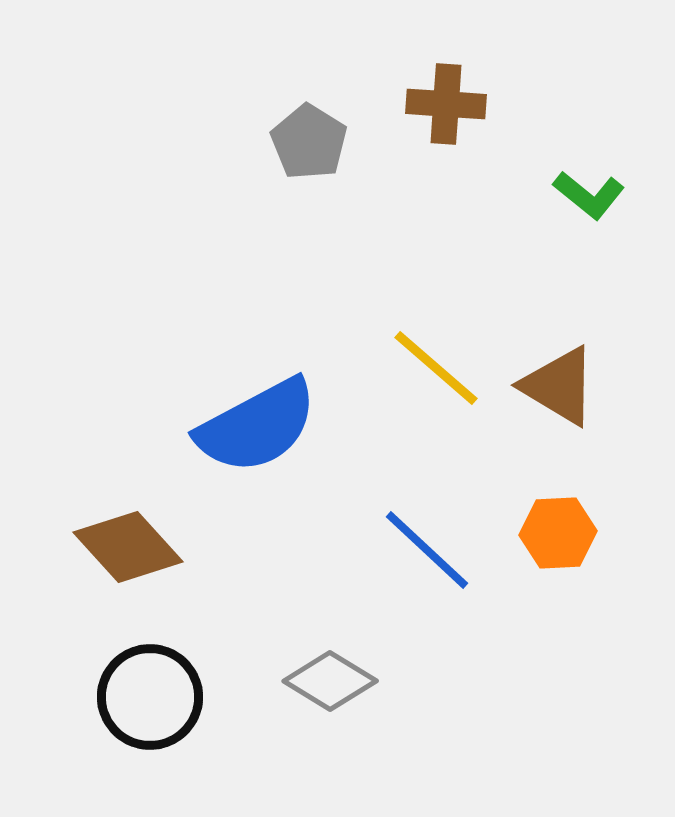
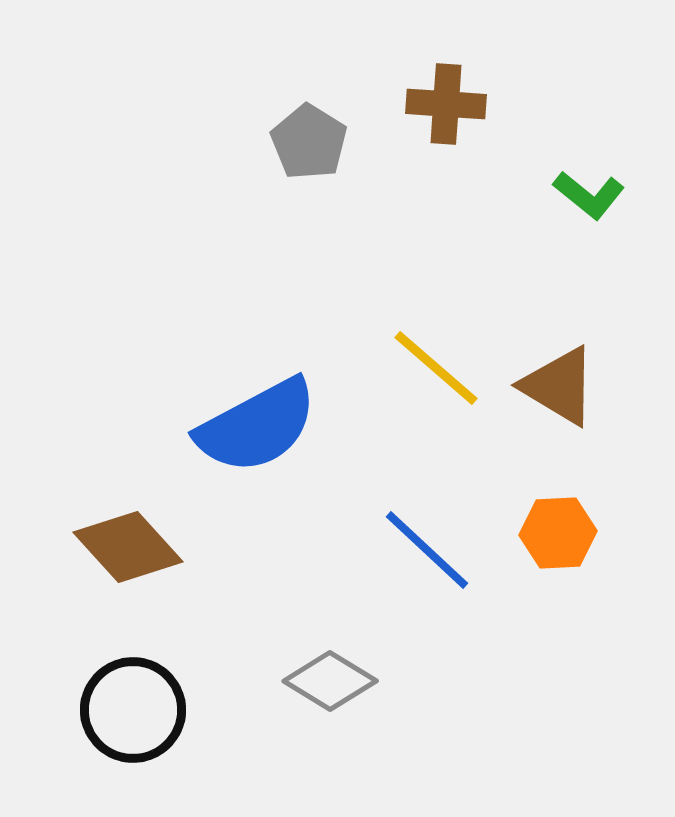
black circle: moved 17 px left, 13 px down
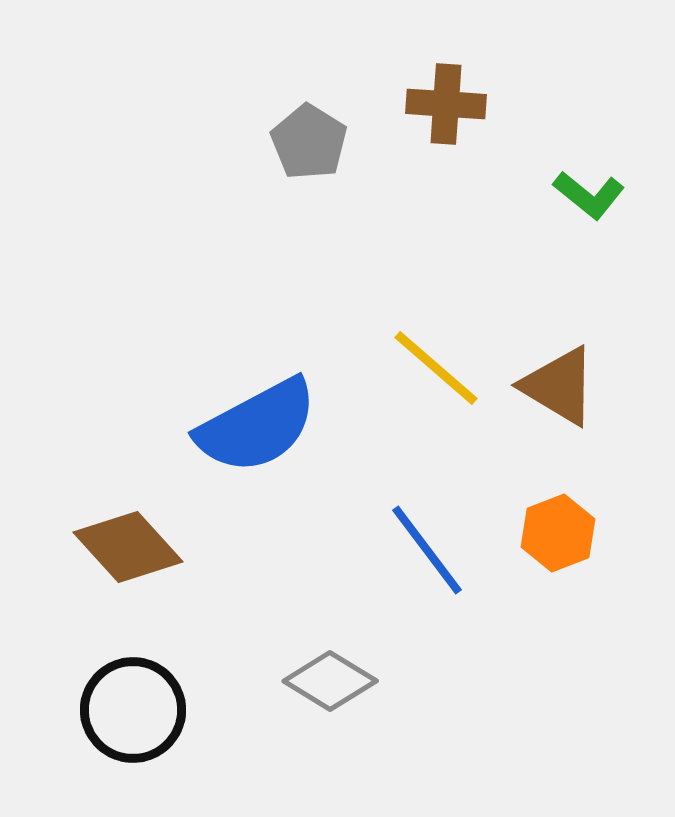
orange hexagon: rotated 18 degrees counterclockwise
blue line: rotated 10 degrees clockwise
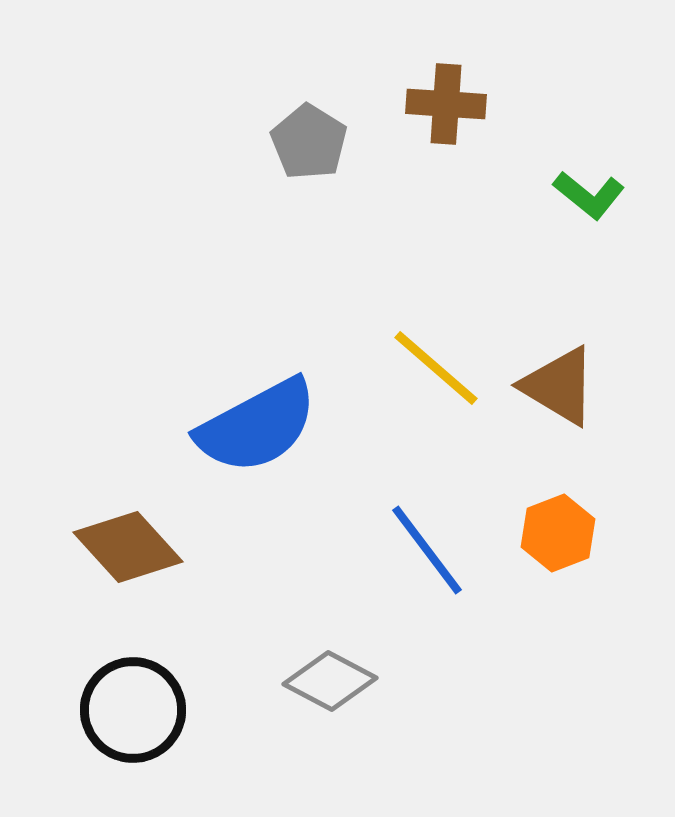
gray diamond: rotated 4 degrees counterclockwise
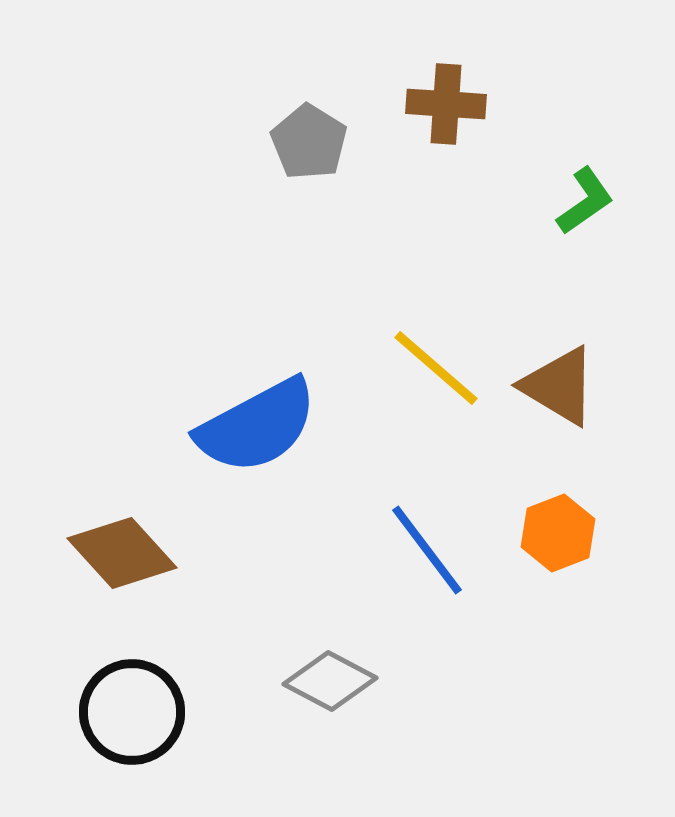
green L-shape: moved 4 px left, 6 px down; rotated 74 degrees counterclockwise
brown diamond: moved 6 px left, 6 px down
black circle: moved 1 px left, 2 px down
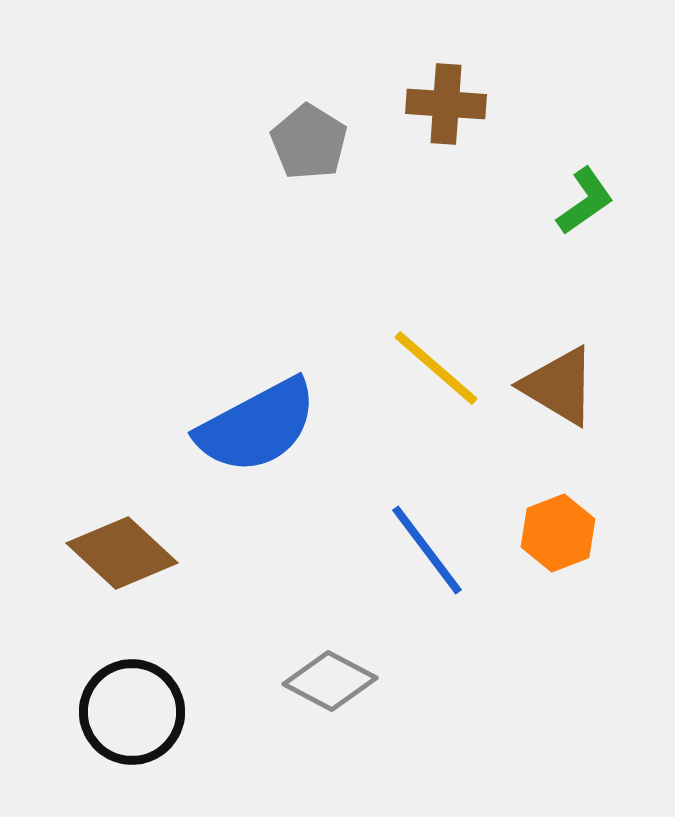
brown diamond: rotated 5 degrees counterclockwise
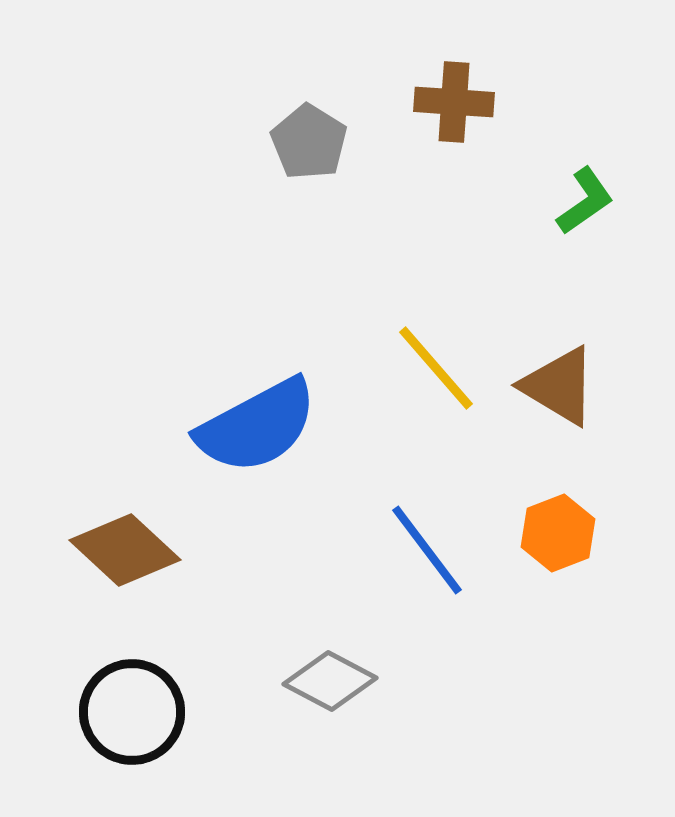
brown cross: moved 8 px right, 2 px up
yellow line: rotated 8 degrees clockwise
brown diamond: moved 3 px right, 3 px up
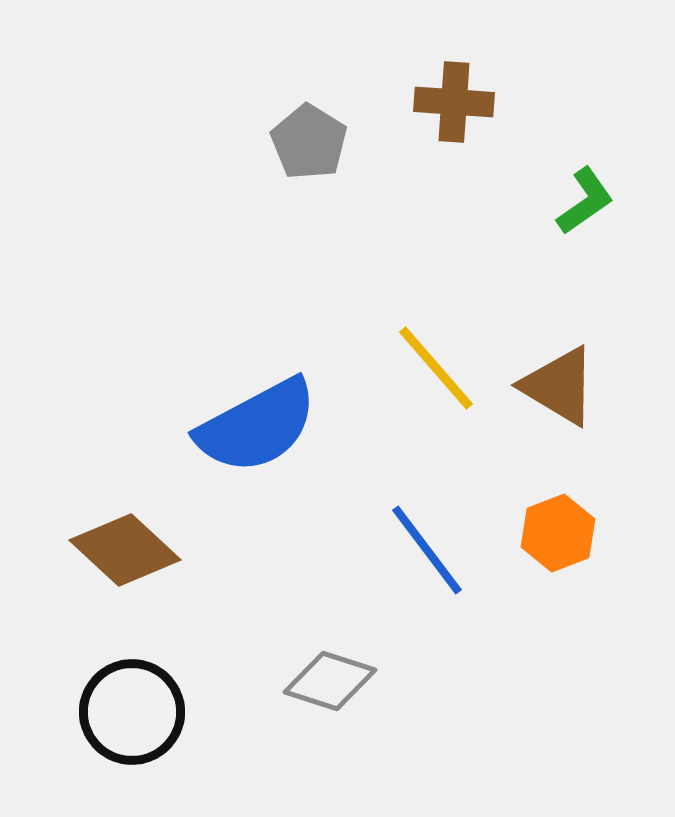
gray diamond: rotated 10 degrees counterclockwise
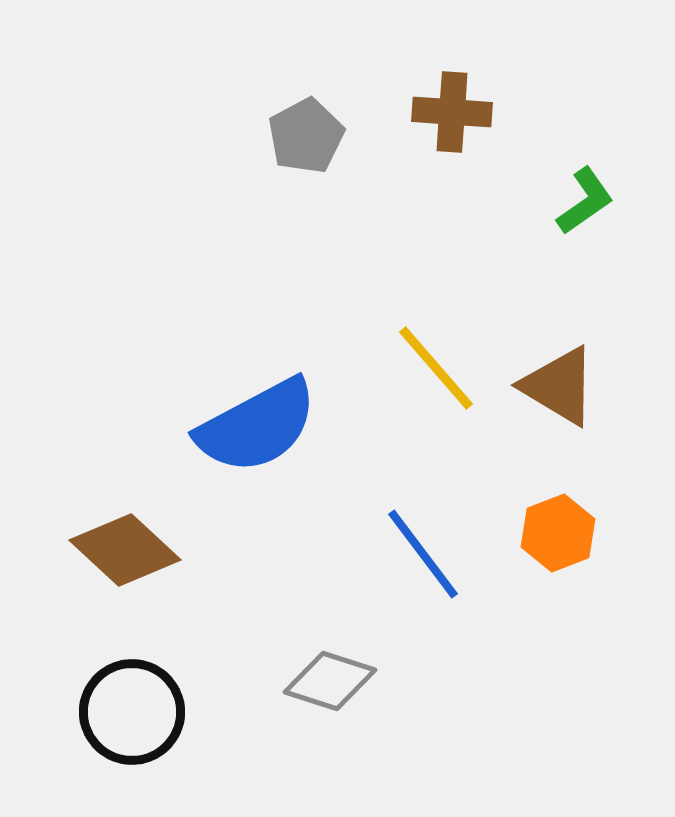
brown cross: moved 2 px left, 10 px down
gray pentagon: moved 3 px left, 6 px up; rotated 12 degrees clockwise
blue line: moved 4 px left, 4 px down
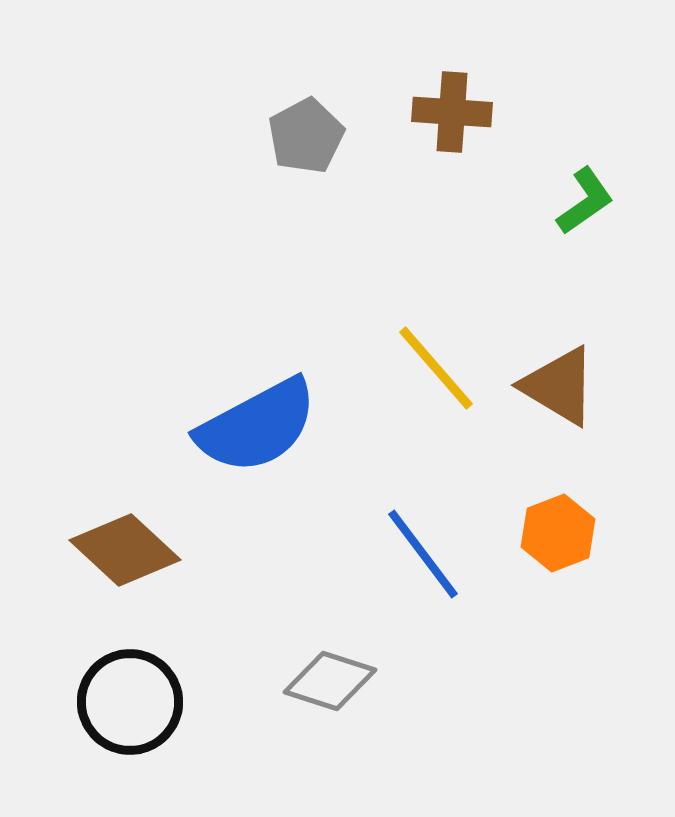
black circle: moved 2 px left, 10 px up
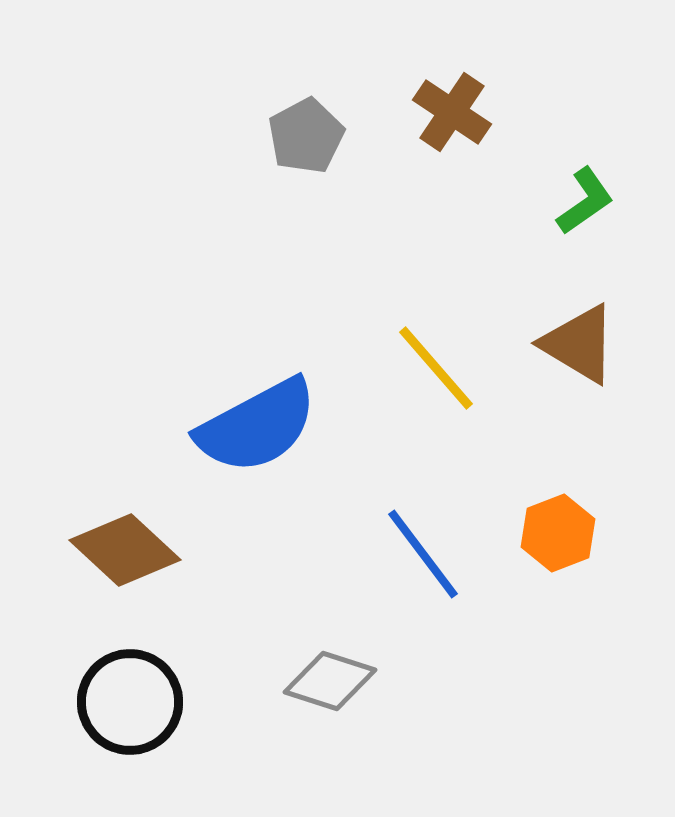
brown cross: rotated 30 degrees clockwise
brown triangle: moved 20 px right, 42 px up
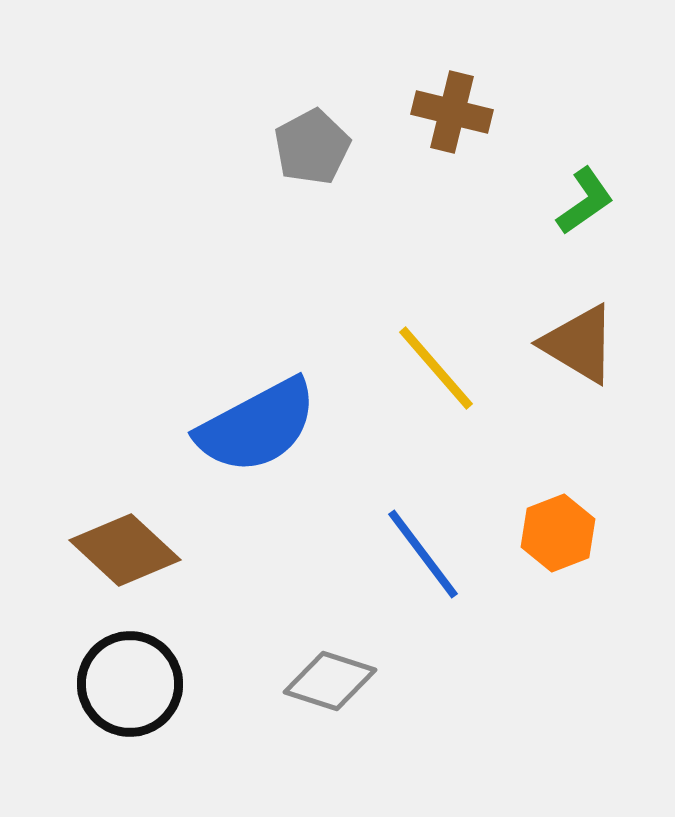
brown cross: rotated 20 degrees counterclockwise
gray pentagon: moved 6 px right, 11 px down
black circle: moved 18 px up
